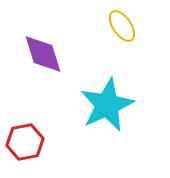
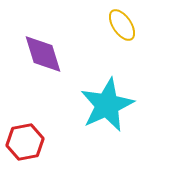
yellow ellipse: moved 1 px up
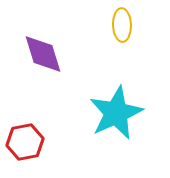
yellow ellipse: rotated 32 degrees clockwise
cyan star: moved 9 px right, 8 px down
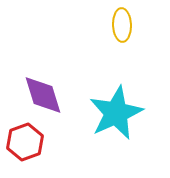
purple diamond: moved 41 px down
red hexagon: rotated 9 degrees counterclockwise
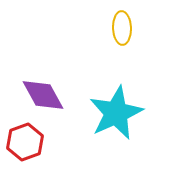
yellow ellipse: moved 3 px down
purple diamond: rotated 12 degrees counterclockwise
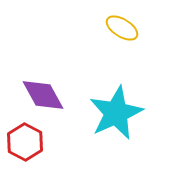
yellow ellipse: rotated 56 degrees counterclockwise
red hexagon: rotated 12 degrees counterclockwise
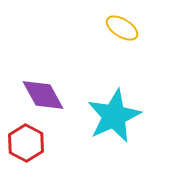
cyan star: moved 2 px left, 3 px down
red hexagon: moved 1 px right, 1 px down
